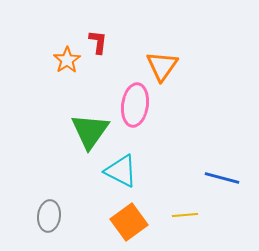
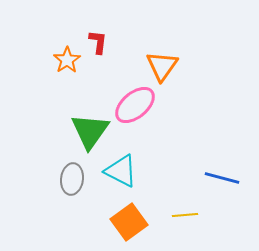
pink ellipse: rotated 42 degrees clockwise
gray ellipse: moved 23 px right, 37 px up
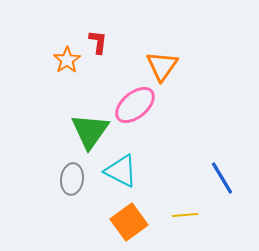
blue line: rotated 44 degrees clockwise
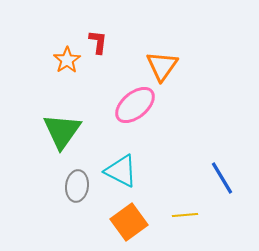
green triangle: moved 28 px left
gray ellipse: moved 5 px right, 7 px down
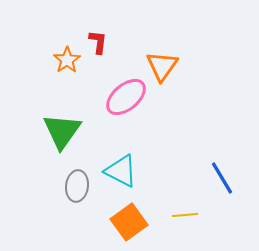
pink ellipse: moved 9 px left, 8 px up
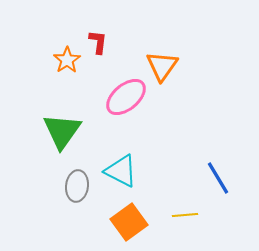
blue line: moved 4 px left
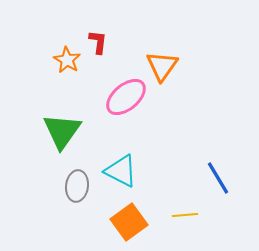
orange star: rotated 8 degrees counterclockwise
